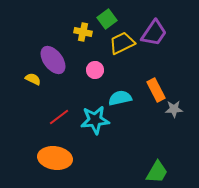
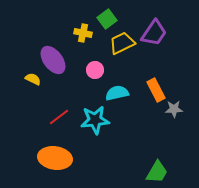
yellow cross: moved 1 px down
cyan semicircle: moved 3 px left, 5 px up
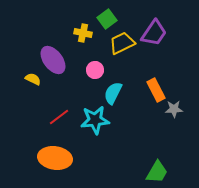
cyan semicircle: moved 4 px left; rotated 50 degrees counterclockwise
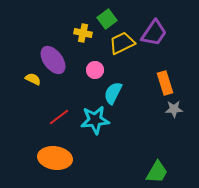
orange rectangle: moved 9 px right, 7 px up; rotated 10 degrees clockwise
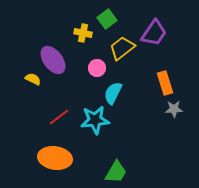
yellow trapezoid: moved 5 px down; rotated 12 degrees counterclockwise
pink circle: moved 2 px right, 2 px up
green trapezoid: moved 41 px left
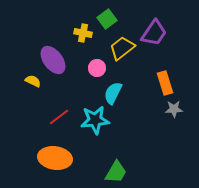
yellow semicircle: moved 2 px down
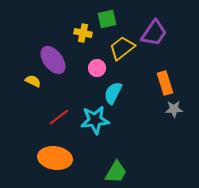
green square: rotated 24 degrees clockwise
